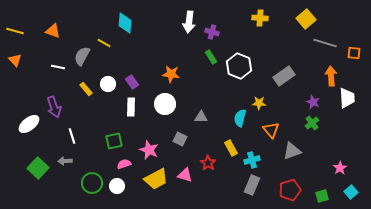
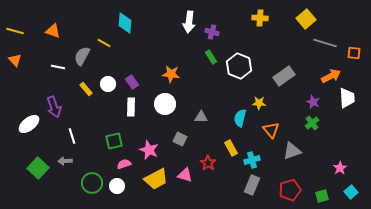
orange arrow at (331, 76): rotated 66 degrees clockwise
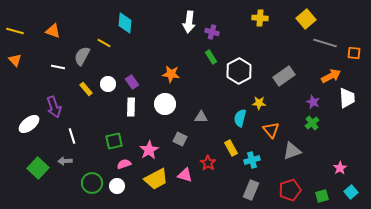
white hexagon at (239, 66): moved 5 px down; rotated 10 degrees clockwise
pink star at (149, 150): rotated 18 degrees clockwise
gray rectangle at (252, 185): moved 1 px left, 5 px down
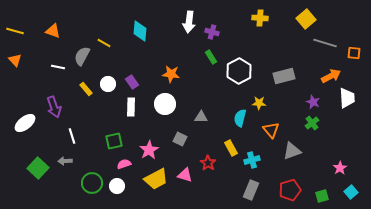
cyan diamond at (125, 23): moved 15 px right, 8 px down
gray rectangle at (284, 76): rotated 20 degrees clockwise
white ellipse at (29, 124): moved 4 px left, 1 px up
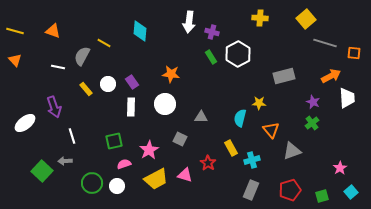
white hexagon at (239, 71): moved 1 px left, 17 px up
green square at (38, 168): moved 4 px right, 3 px down
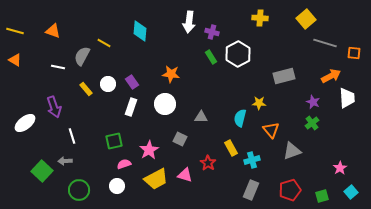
orange triangle at (15, 60): rotated 16 degrees counterclockwise
white rectangle at (131, 107): rotated 18 degrees clockwise
green circle at (92, 183): moved 13 px left, 7 px down
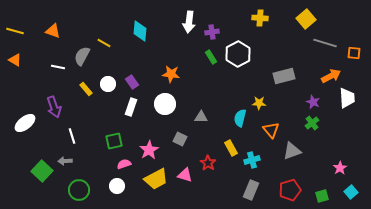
purple cross at (212, 32): rotated 24 degrees counterclockwise
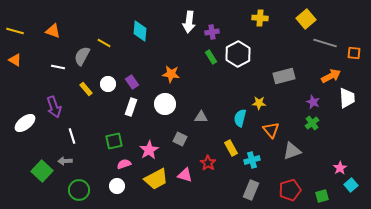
cyan square at (351, 192): moved 7 px up
